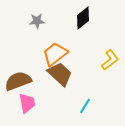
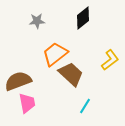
brown trapezoid: moved 11 px right
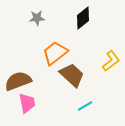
gray star: moved 3 px up
orange trapezoid: moved 1 px up
yellow L-shape: moved 1 px right, 1 px down
brown trapezoid: moved 1 px right, 1 px down
cyan line: rotated 28 degrees clockwise
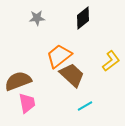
orange trapezoid: moved 4 px right, 3 px down
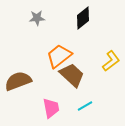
pink trapezoid: moved 24 px right, 5 px down
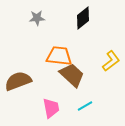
orange trapezoid: rotated 44 degrees clockwise
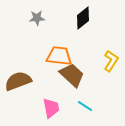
yellow L-shape: rotated 20 degrees counterclockwise
cyan line: rotated 63 degrees clockwise
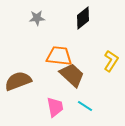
pink trapezoid: moved 4 px right, 1 px up
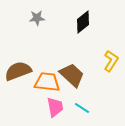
black diamond: moved 4 px down
orange trapezoid: moved 12 px left, 26 px down
brown semicircle: moved 10 px up
cyan line: moved 3 px left, 2 px down
